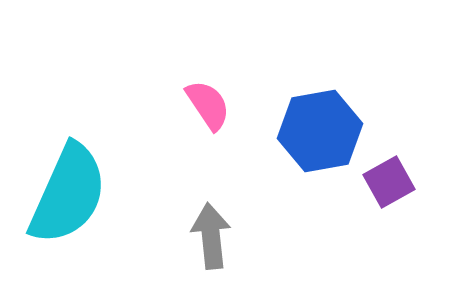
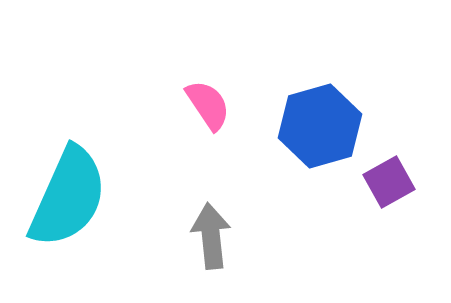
blue hexagon: moved 5 px up; rotated 6 degrees counterclockwise
cyan semicircle: moved 3 px down
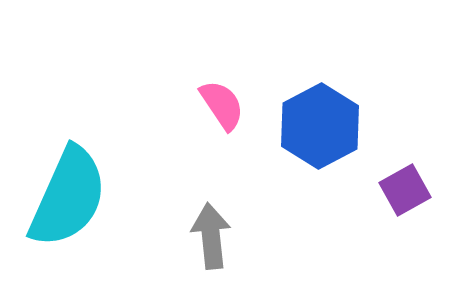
pink semicircle: moved 14 px right
blue hexagon: rotated 12 degrees counterclockwise
purple square: moved 16 px right, 8 px down
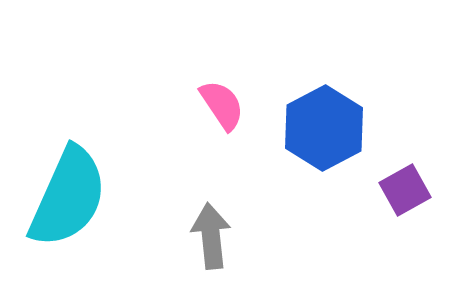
blue hexagon: moved 4 px right, 2 px down
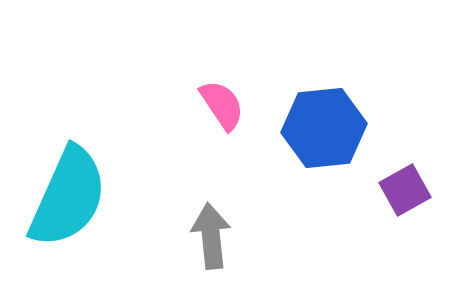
blue hexagon: rotated 22 degrees clockwise
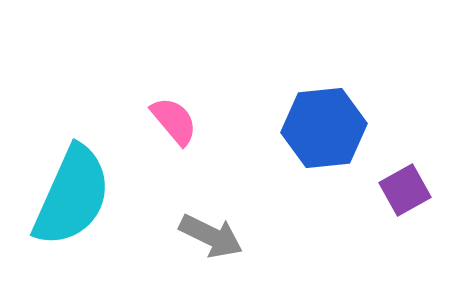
pink semicircle: moved 48 px left, 16 px down; rotated 6 degrees counterclockwise
cyan semicircle: moved 4 px right, 1 px up
gray arrow: rotated 122 degrees clockwise
